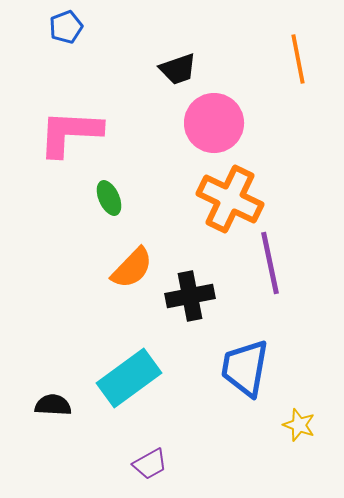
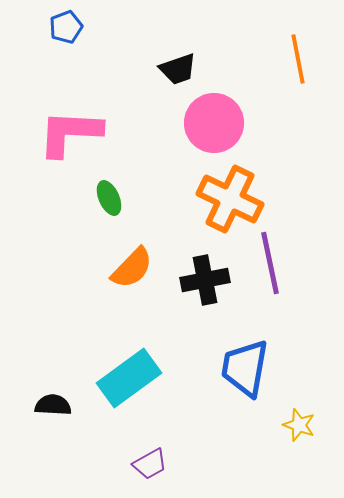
black cross: moved 15 px right, 16 px up
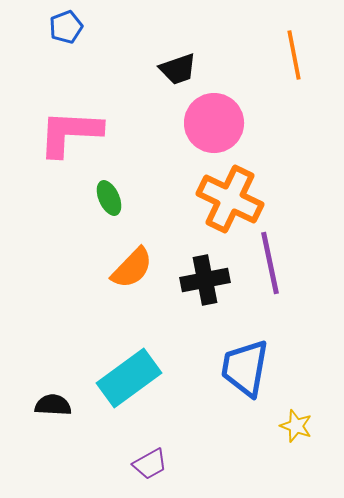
orange line: moved 4 px left, 4 px up
yellow star: moved 3 px left, 1 px down
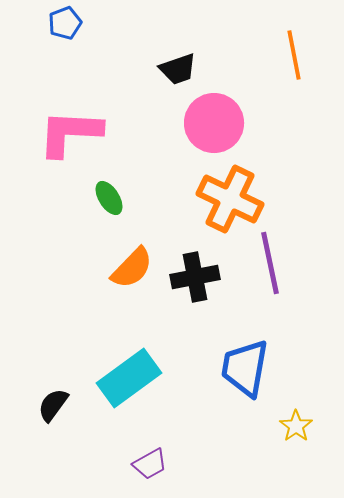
blue pentagon: moved 1 px left, 4 px up
green ellipse: rotated 8 degrees counterclockwise
black cross: moved 10 px left, 3 px up
black semicircle: rotated 57 degrees counterclockwise
yellow star: rotated 16 degrees clockwise
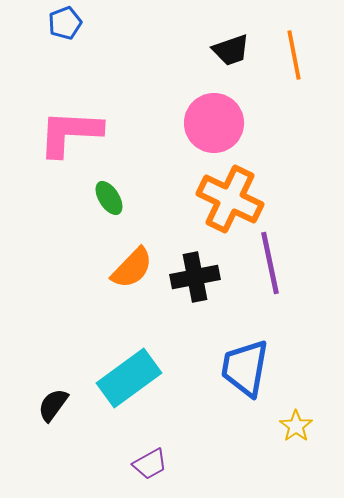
black trapezoid: moved 53 px right, 19 px up
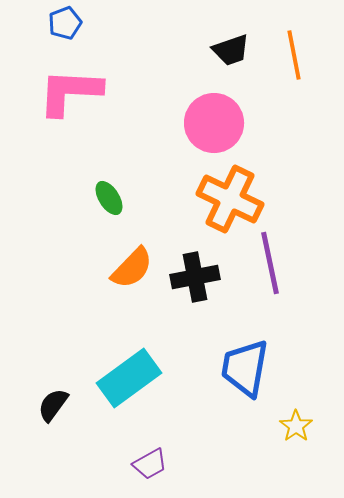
pink L-shape: moved 41 px up
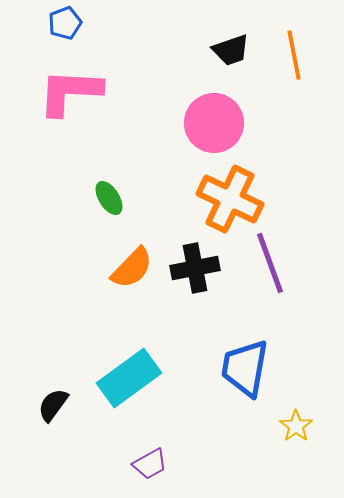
purple line: rotated 8 degrees counterclockwise
black cross: moved 9 px up
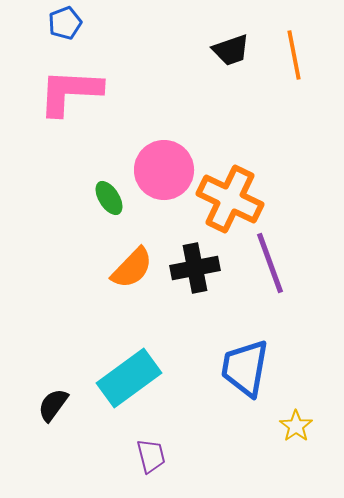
pink circle: moved 50 px left, 47 px down
purple trapezoid: moved 1 px right, 8 px up; rotated 75 degrees counterclockwise
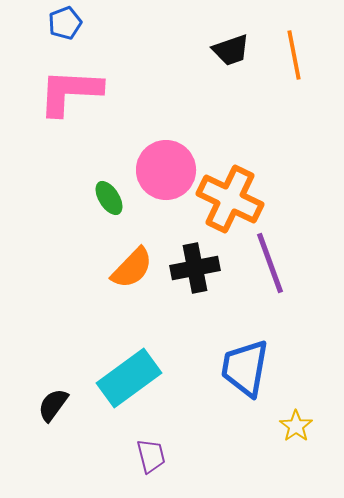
pink circle: moved 2 px right
